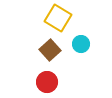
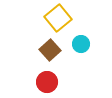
yellow square: rotated 20 degrees clockwise
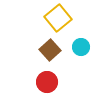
cyan circle: moved 3 px down
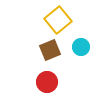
yellow square: moved 2 px down
brown square: rotated 20 degrees clockwise
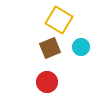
yellow square: moved 1 px right; rotated 20 degrees counterclockwise
brown square: moved 2 px up
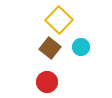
yellow square: rotated 12 degrees clockwise
brown square: rotated 30 degrees counterclockwise
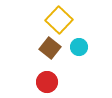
cyan circle: moved 2 px left
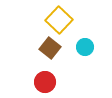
cyan circle: moved 6 px right
red circle: moved 2 px left
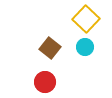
yellow square: moved 27 px right, 1 px up
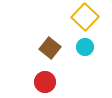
yellow square: moved 1 px left, 2 px up
